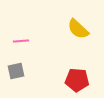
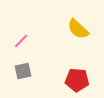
pink line: rotated 42 degrees counterclockwise
gray square: moved 7 px right
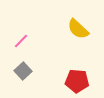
gray square: rotated 30 degrees counterclockwise
red pentagon: moved 1 px down
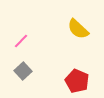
red pentagon: rotated 20 degrees clockwise
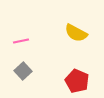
yellow semicircle: moved 2 px left, 4 px down; rotated 15 degrees counterclockwise
pink line: rotated 35 degrees clockwise
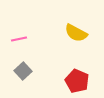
pink line: moved 2 px left, 2 px up
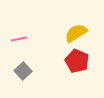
yellow semicircle: rotated 120 degrees clockwise
red pentagon: moved 20 px up
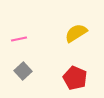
red pentagon: moved 2 px left, 17 px down
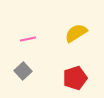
pink line: moved 9 px right
red pentagon: rotated 30 degrees clockwise
